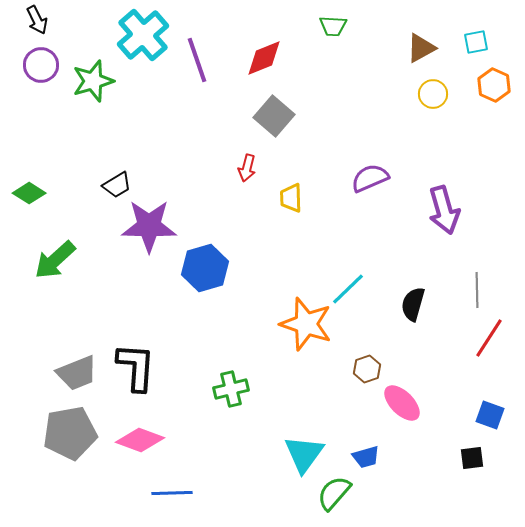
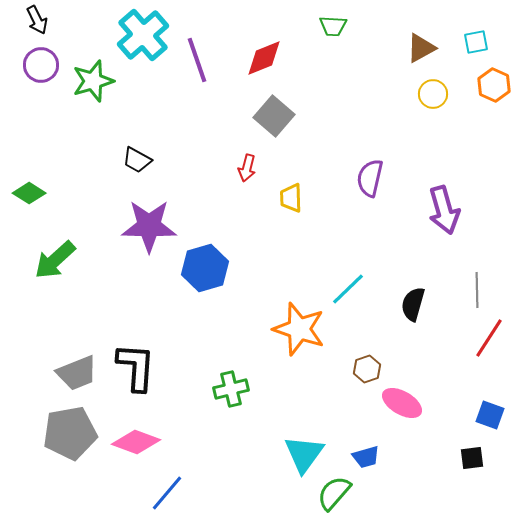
purple semicircle: rotated 54 degrees counterclockwise
black trapezoid: moved 20 px right, 25 px up; rotated 60 degrees clockwise
orange star: moved 7 px left, 5 px down
pink ellipse: rotated 15 degrees counterclockwise
pink diamond: moved 4 px left, 2 px down
blue line: moved 5 px left; rotated 48 degrees counterclockwise
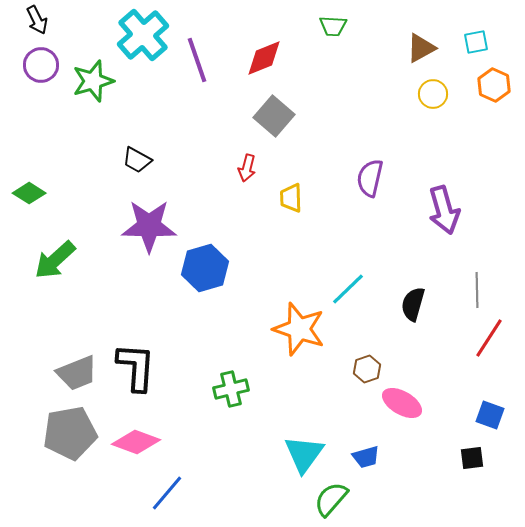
green semicircle: moved 3 px left, 6 px down
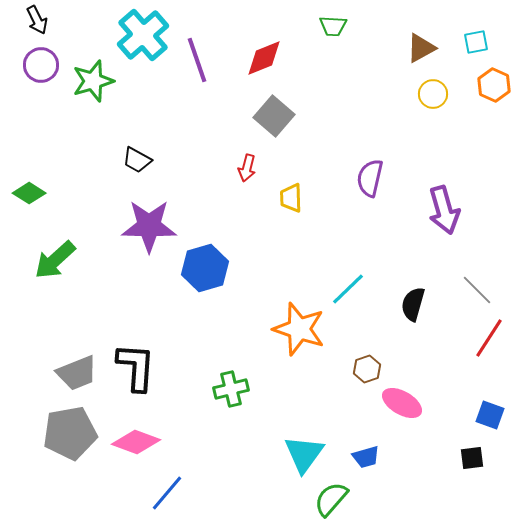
gray line: rotated 44 degrees counterclockwise
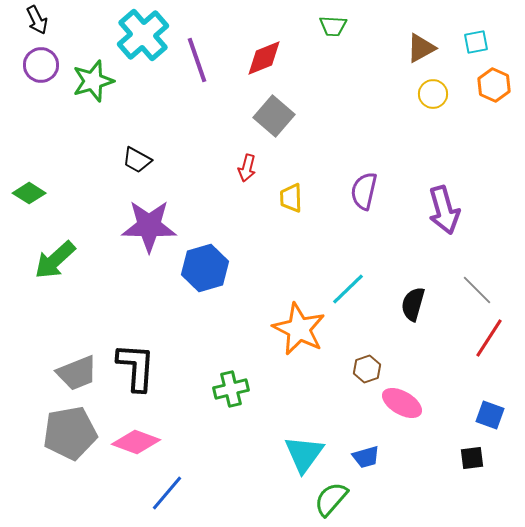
purple semicircle: moved 6 px left, 13 px down
orange star: rotated 8 degrees clockwise
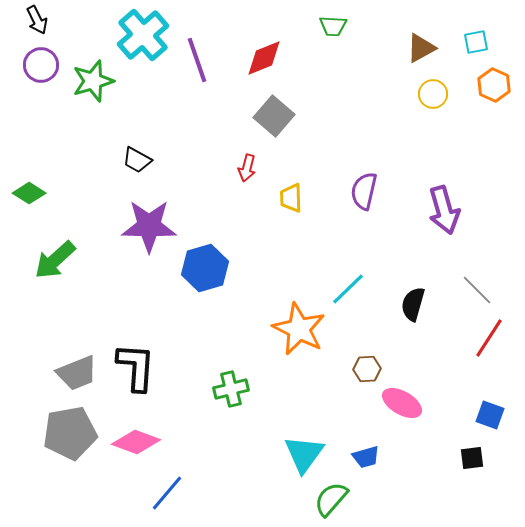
brown hexagon: rotated 16 degrees clockwise
